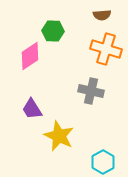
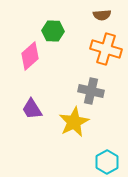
pink diamond: rotated 8 degrees counterclockwise
yellow star: moved 15 px right, 14 px up; rotated 20 degrees clockwise
cyan hexagon: moved 4 px right
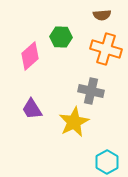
green hexagon: moved 8 px right, 6 px down
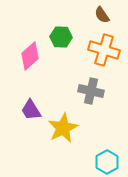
brown semicircle: rotated 60 degrees clockwise
orange cross: moved 2 px left, 1 px down
purple trapezoid: moved 1 px left, 1 px down
yellow star: moved 11 px left, 6 px down
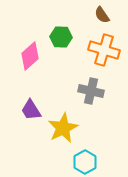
cyan hexagon: moved 22 px left
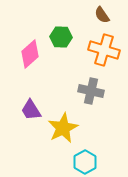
pink diamond: moved 2 px up
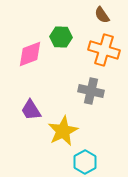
pink diamond: rotated 20 degrees clockwise
yellow star: moved 3 px down
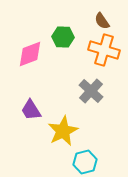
brown semicircle: moved 6 px down
green hexagon: moved 2 px right
gray cross: rotated 30 degrees clockwise
cyan hexagon: rotated 15 degrees clockwise
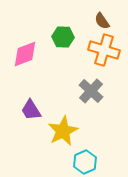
pink diamond: moved 5 px left
cyan hexagon: rotated 10 degrees counterclockwise
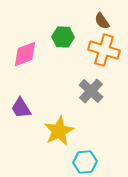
purple trapezoid: moved 10 px left, 2 px up
yellow star: moved 4 px left
cyan hexagon: rotated 20 degrees clockwise
